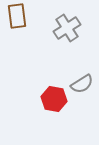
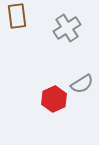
red hexagon: rotated 25 degrees clockwise
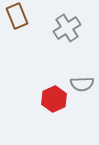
brown rectangle: rotated 15 degrees counterclockwise
gray semicircle: rotated 30 degrees clockwise
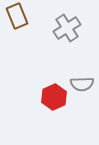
red hexagon: moved 2 px up
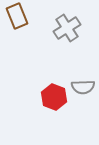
gray semicircle: moved 1 px right, 3 px down
red hexagon: rotated 15 degrees counterclockwise
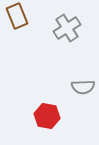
red hexagon: moved 7 px left, 19 px down; rotated 10 degrees counterclockwise
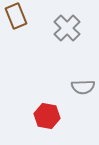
brown rectangle: moved 1 px left
gray cross: rotated 12 degrees counterclockwise
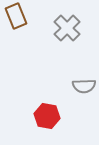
gray semicircle: moved 1 px right, 1 px up
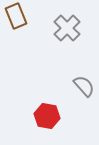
gray semicircle: rotated 130 degrees counterclockwise
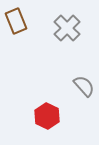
brown rectangle: moved 5 px down
red hexagon: rotated 15 degrees clockwise
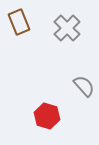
brown rectangle: moved 3 px right, 1 px down
red hexagon: rotated 10 degrees counterclockwise
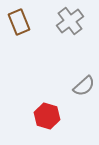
gray cross: moved 3 px right, 7 px up; rotated 8 degrees clockwise
gray semicircle: rotated 90 degrees clockwise
